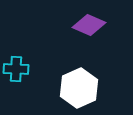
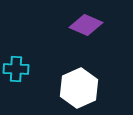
purple diamond: moved 3 px left
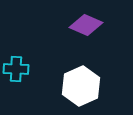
white hexagon: moved 2 px right, 2 px up
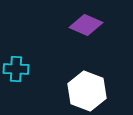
white hexagon: moved 6 px right, 5 px down; rotated 15 degrees counterclockwise
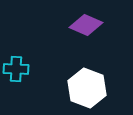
white hexagon: moved 3 px up
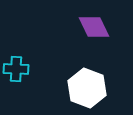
purple diamond: moved 8 px right, 2 px down; rotated 40 degrees clockwise
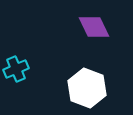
cyan cross: rotated 25 degrees counterclockwise
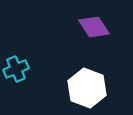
purple diamond: rotated 8 degrees counterclockwise
